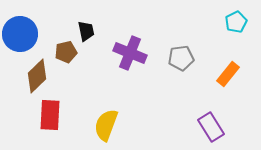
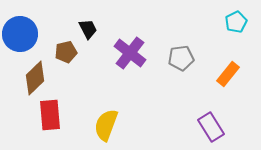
black trapezoid: moved 2 px right, 2 px up; rotated 15 degrees counterclockwise
purple cross: rotated 16 degrees clockwise
brown diamond: moved 2 px left, 2 px down
red rectangle: rotated 8 degrees counterclockwise
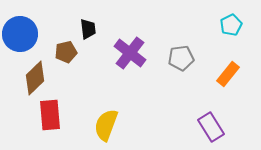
cyan pentagon: moved 5 px left, 3 px down
black trapezoid: rotated 20 degrees clockwise
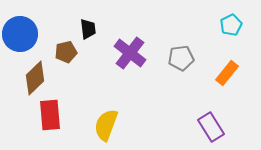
orange rectangle: moved 1 px left, 1 px up
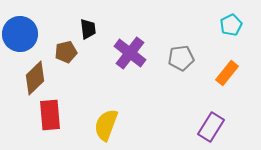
purple rectangle: rotated 64 degrees clockwise
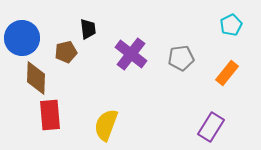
blue circle: moved 2 px right, 4 px down
purple cross: moved 1 px right, 1 px down
brown diamond: moved 1 px right; rotated 44 degrees counterclockwise
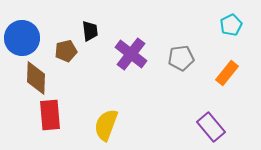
black trapezoid: moved 2 px right, 2 px down
brown pentagon: moved 1 px up
purple rectangle: rotated 72 degrees counterclockwise
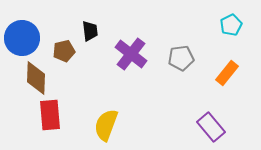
brown pentagon: moved 2 px left
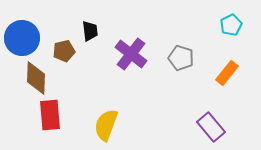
gray pentagon: rotated 25 degrees clockwise
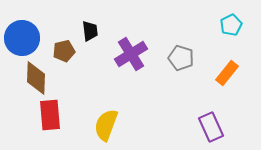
purple cross: rotated 20 degrees clockwise
purple rectangle: rotated 16 degrees clockwise
